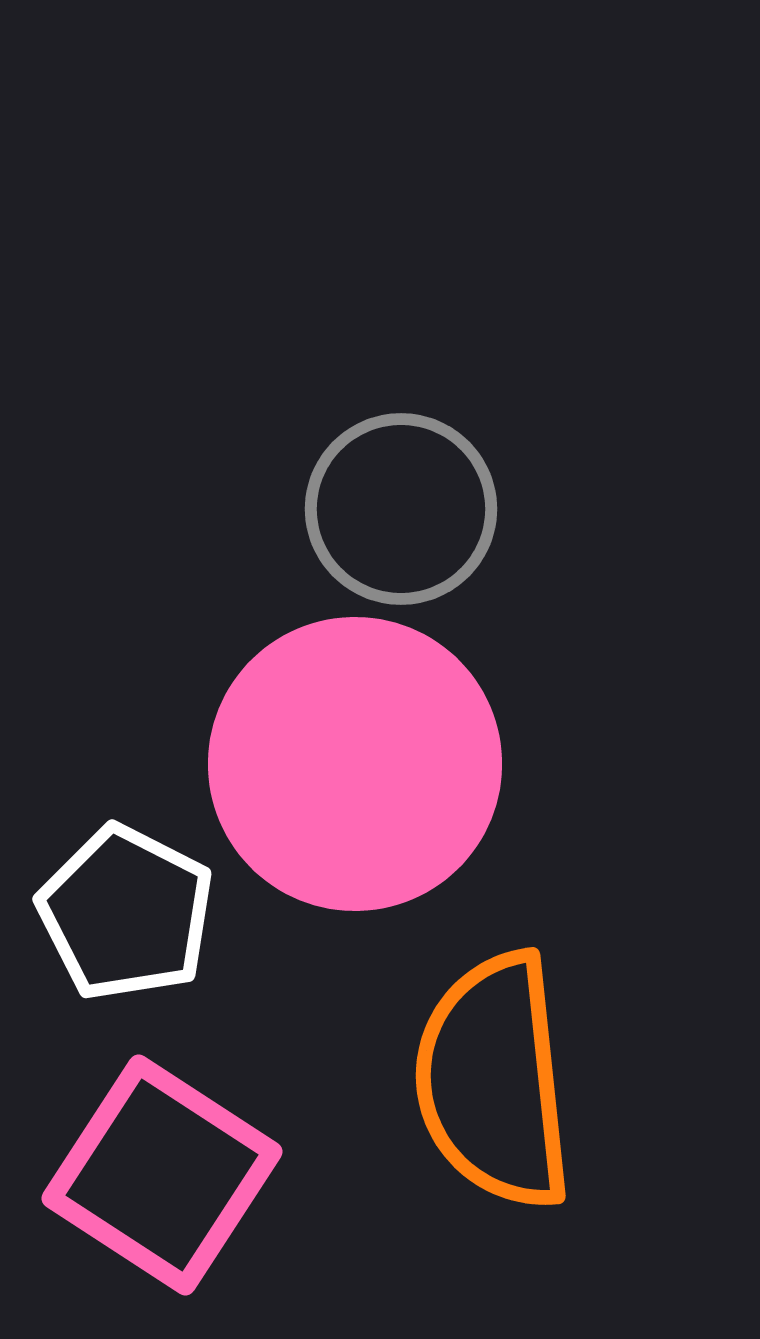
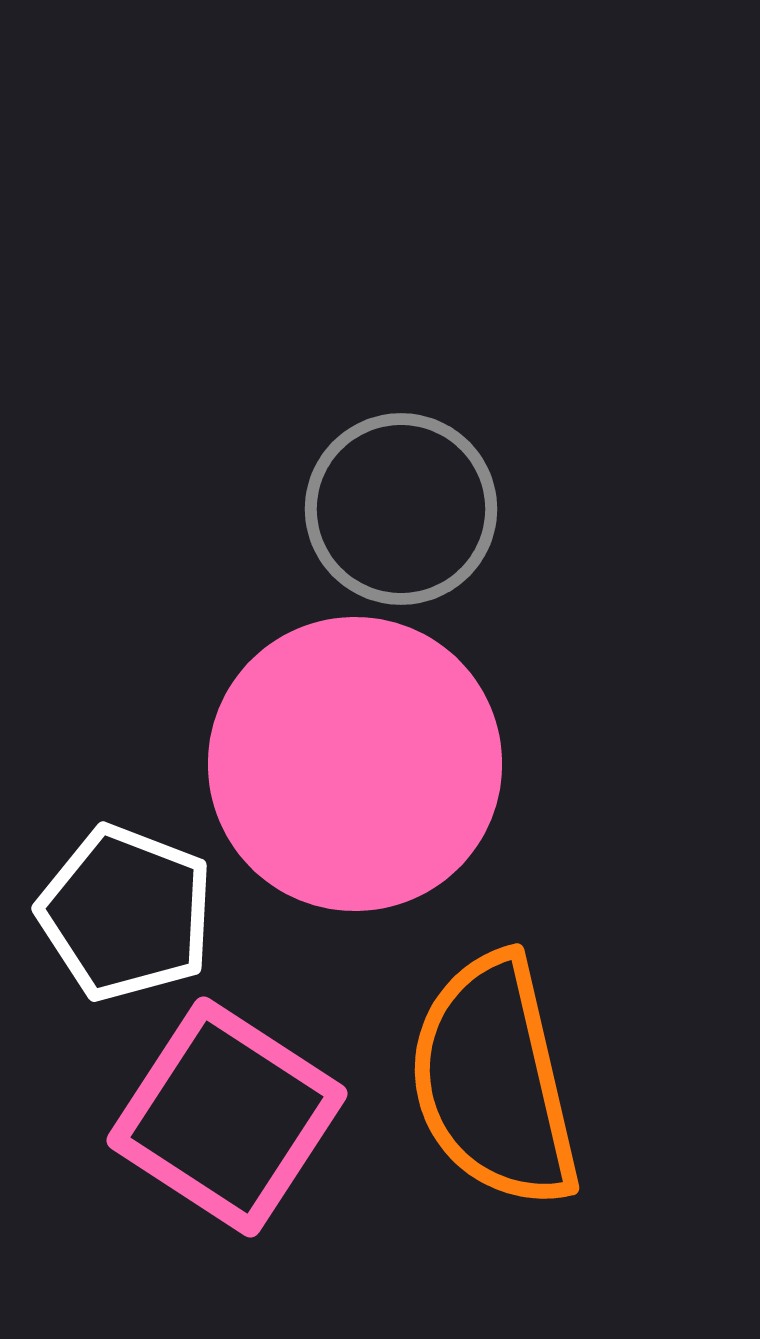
white pentagon: rotated 6 degrees counterclockwise
orange semicircle: rotated 7 degrees counterclockwise
pink square: moved 65 px right, 58 px up
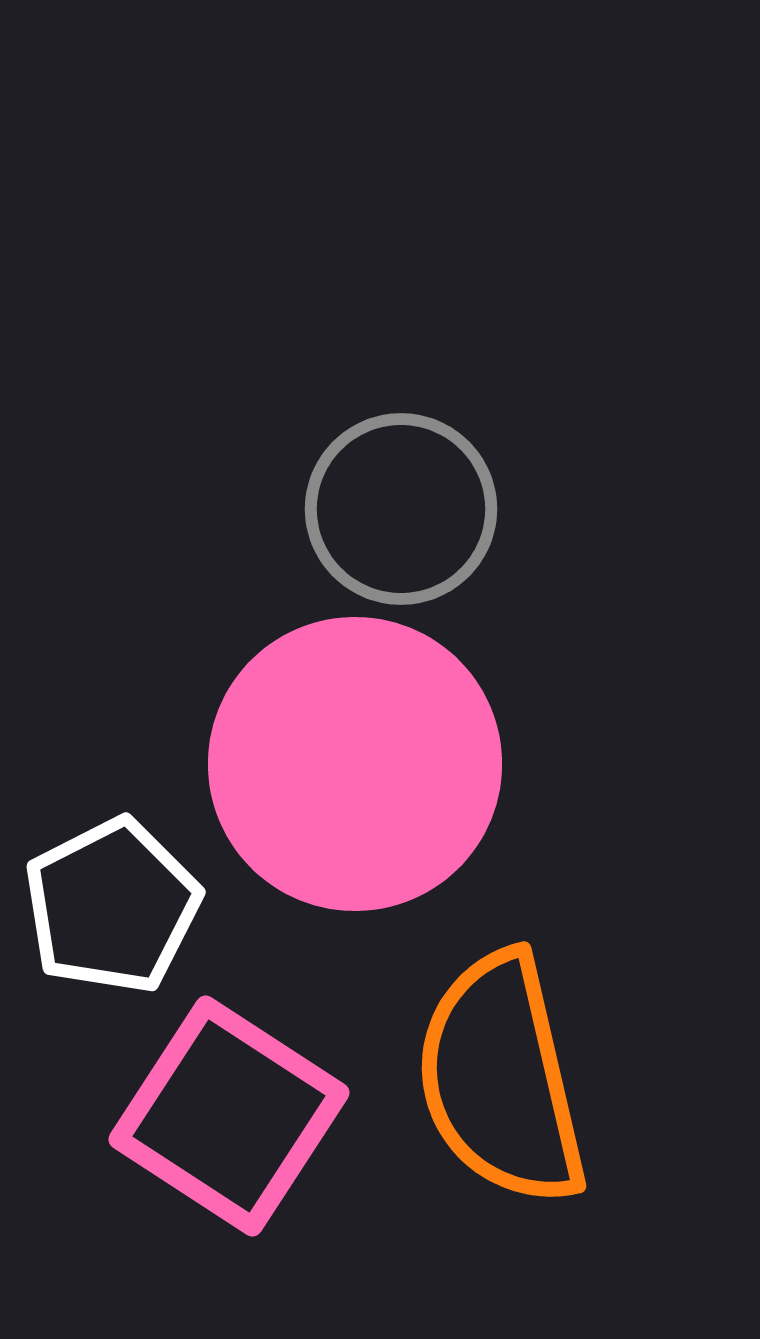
white pentagon: moved 14 px left, 7 px up; rotated 24 degrees clockwise
orange semicircle: moved 7 px right, 2 px up
pink square: moved 2 px right, 1 px up
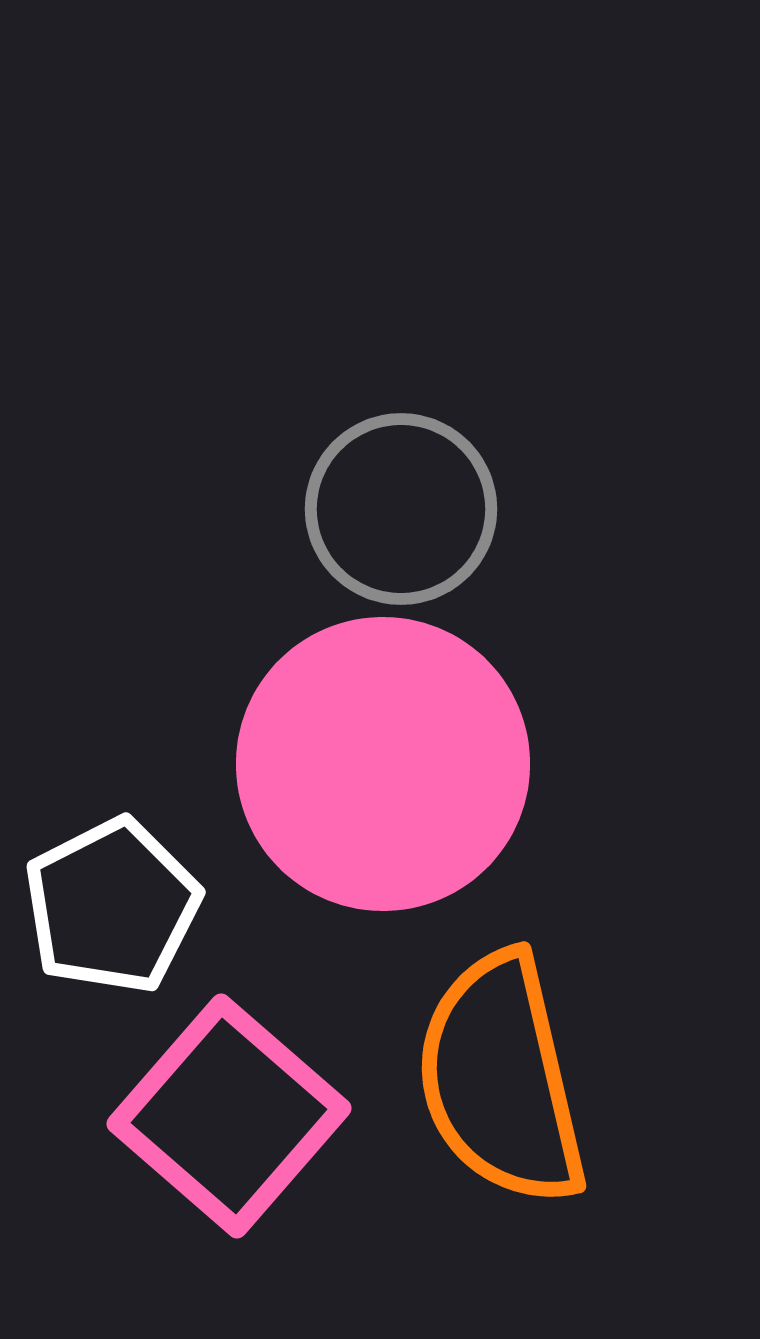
pink circle: moved 28 px right
pink square: rotated 8 degrees clockwise
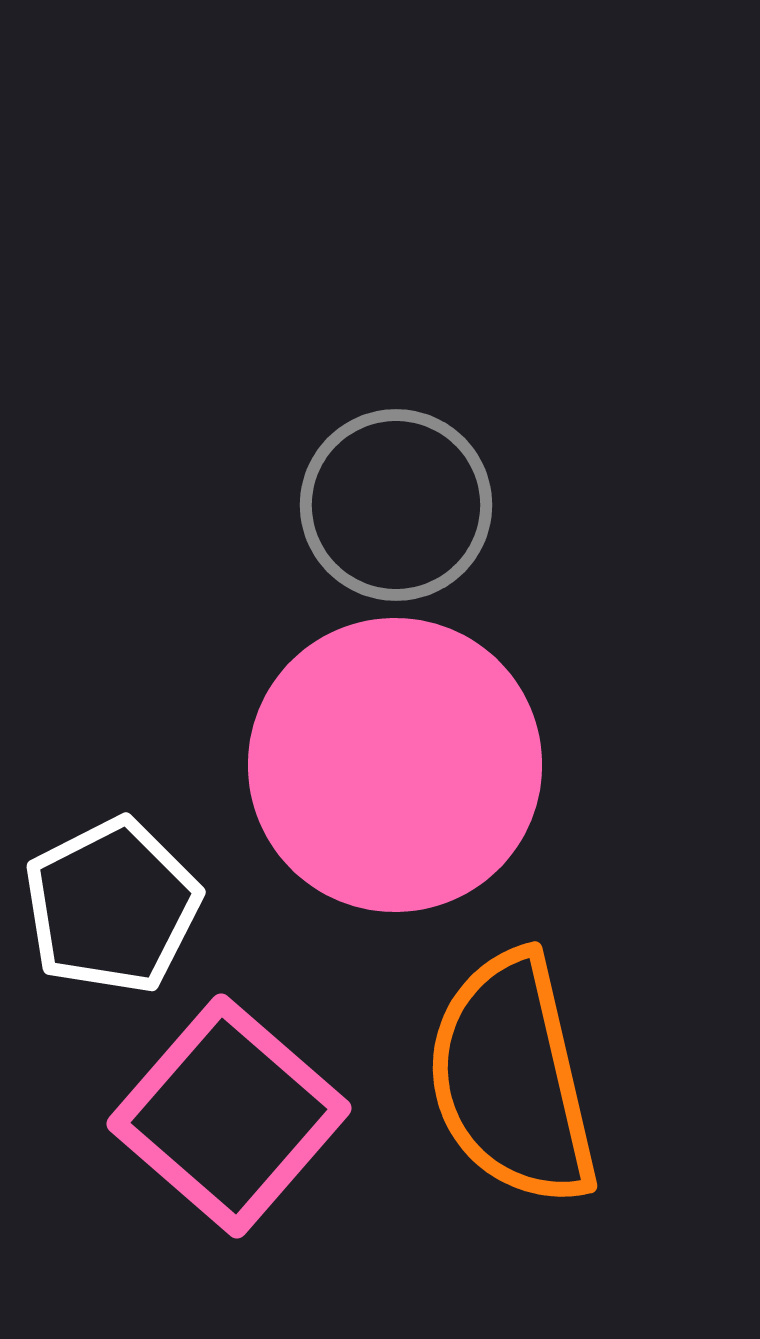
gray circle: moved 5 px left, 4 px up
pink circle: moved 12 px right, 1 px down
orange semicircle: moved 11 px right
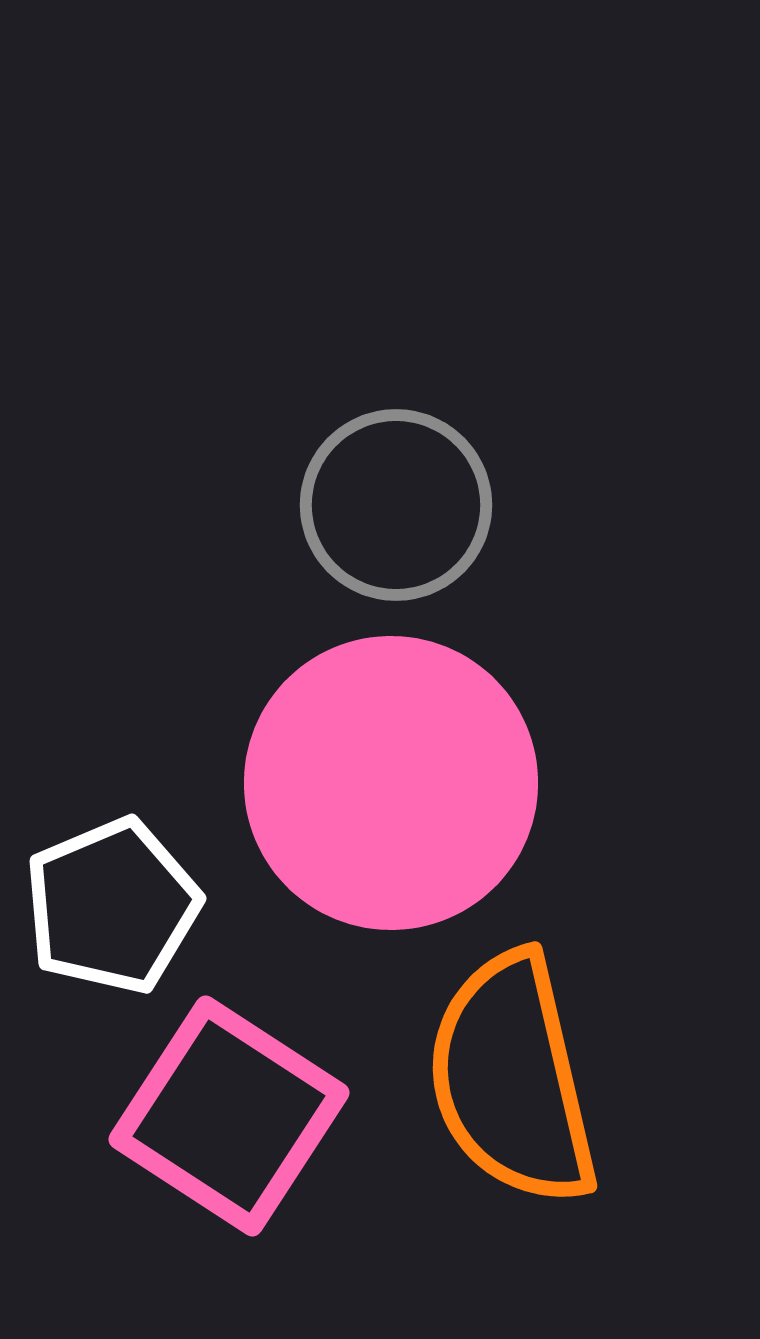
pink circle: moved 4 px left, 18 px down
white pentagon: rotated 4 degrees clockwise
pink square: rotated 8 degrees counterclockwise
